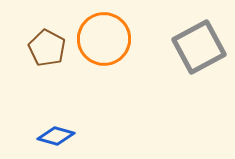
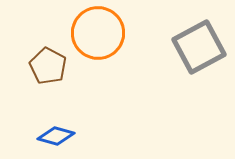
orange circle: moved 6 px left, 6 px up
brown pentagon: moved 1 px right, 18 px down
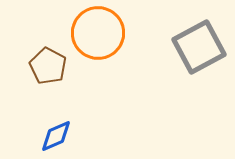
blue diamond: rotated 39 degrees counterclockwise
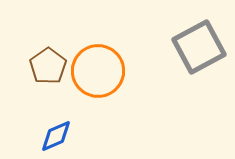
orange circle: moved 38 px down
brown pentagon: rotated 9 degrees clockwise
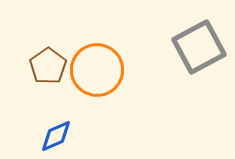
orange circle: moved 1 px left, 1 px up
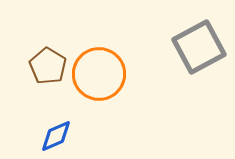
brown pentagon: rotated 6 degrees counterclockwise
orange circle: moved 2 px right, 4 px down
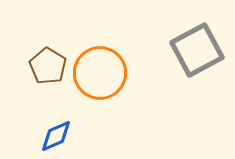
gray square: moved 2 px left, 3 px down
orange circle: moved 1 px right, 1 px up
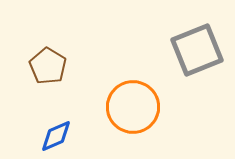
gray square: rotated 6 degrees clockwise
orange circle: moved 33 px right, 34 px down
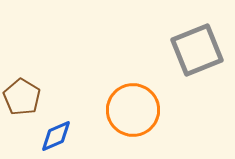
brown pentagon: moved 26 px left, 31 px down
orange circle: moved 3 px down
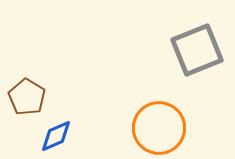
brown pentagon: moved 5 px right
orange circle: moved 26 px right, 18 px down
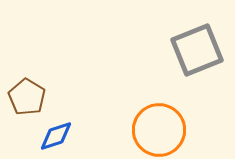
orange circle: moved 2 px down
blue diamond: rotated 6 degrees clockwise
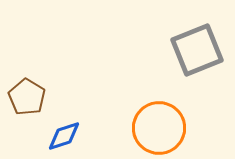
orange circle: moved 2 px up
blue diamond: moved 8 px right
